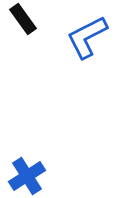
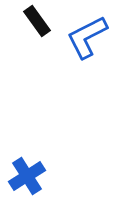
black rectangle: moved 14 px right, 2 px down
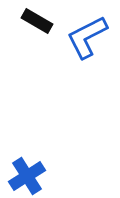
black rectangle: rotated 24 degrees counterclockwise
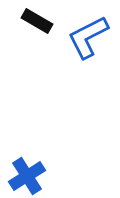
blue L-shape: moved 1 px right
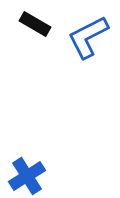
black rectangle: moved 2 px left, 3 px down
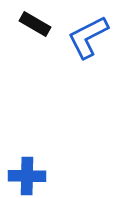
blue cross: rotated 33 degrees clockwise
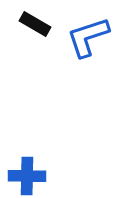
blue L-shape: rotated 9 degrees clockwise
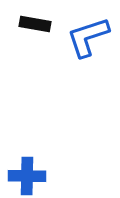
black rectangle: rotated 20 degrees counterclockwise
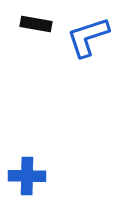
black rectangle: moved 1 px right
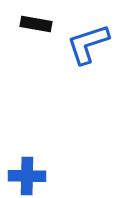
blue L-shape: moved 7 px down
